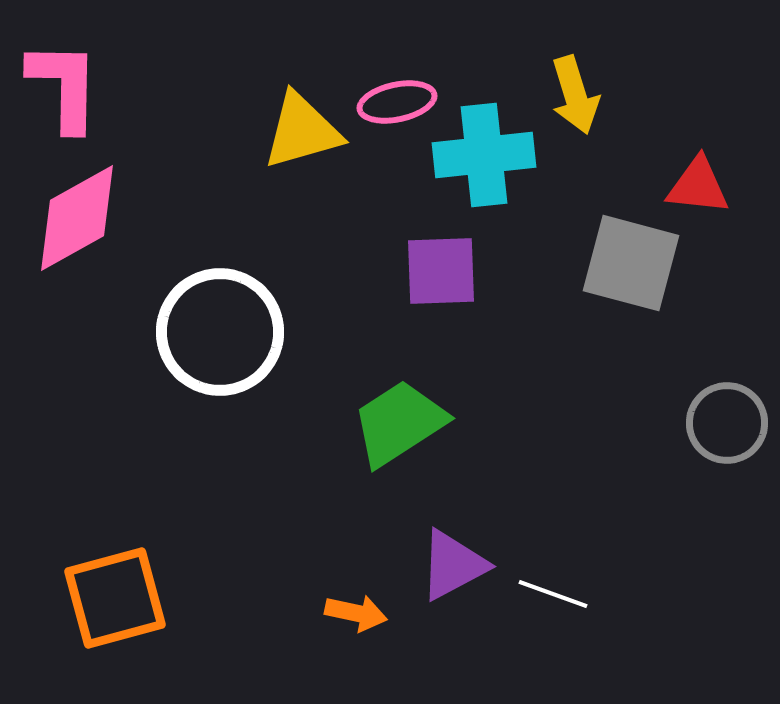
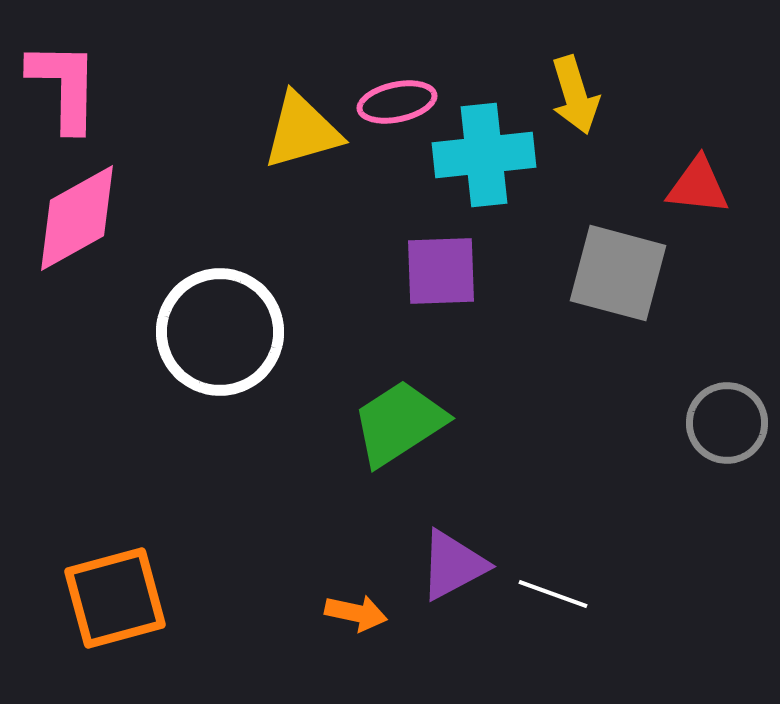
gray square: moved 13 px left, 10 px down
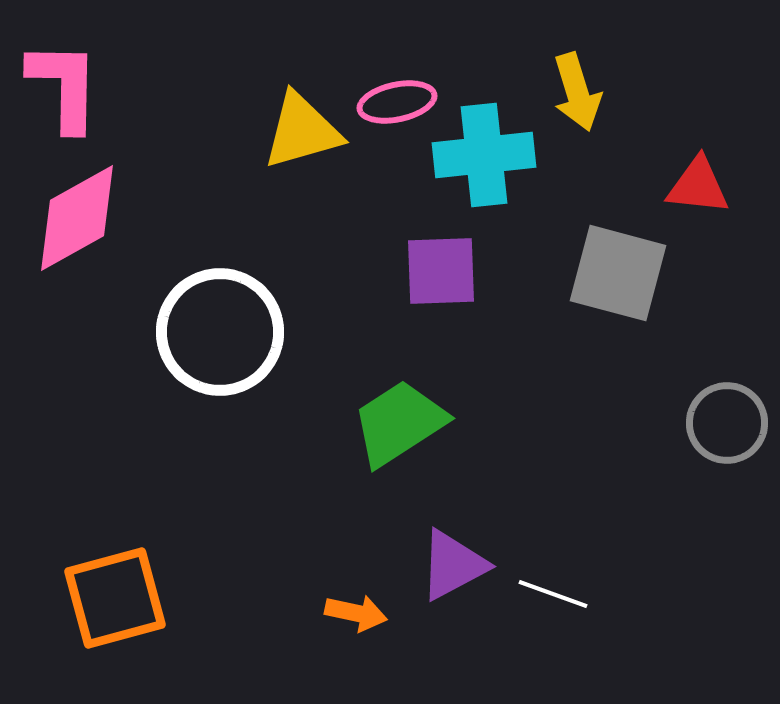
yellow arrow: moved 2 px right, 3 px up
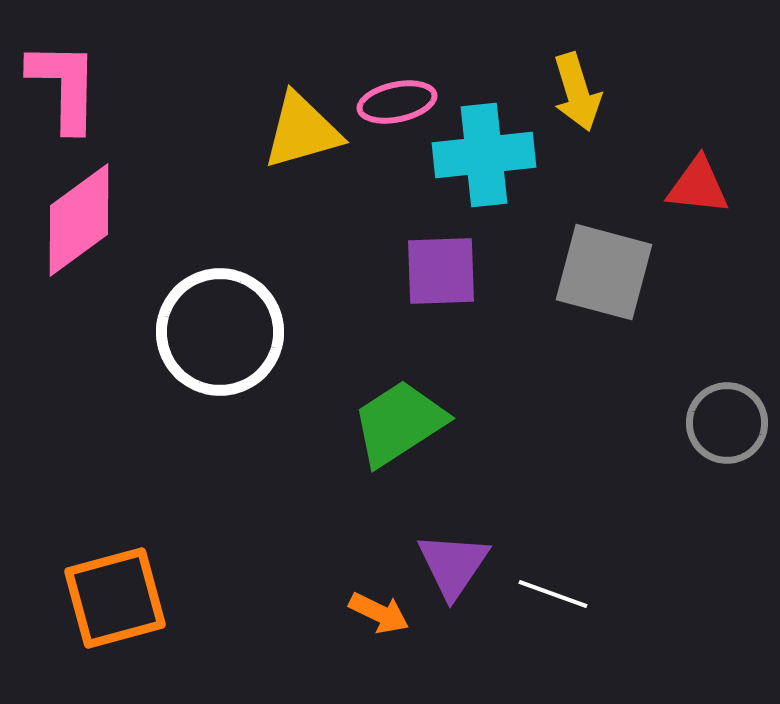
pink diamond: moved 2 px right, 2 px down; rotated 7 degrees counterclockwise
gray square: moved 14 px left, 1 px up
purple triangle: rotated 28 degrees counterclockwise
orange arrow: moved 23 px right; rotated 14 degrees clockwise
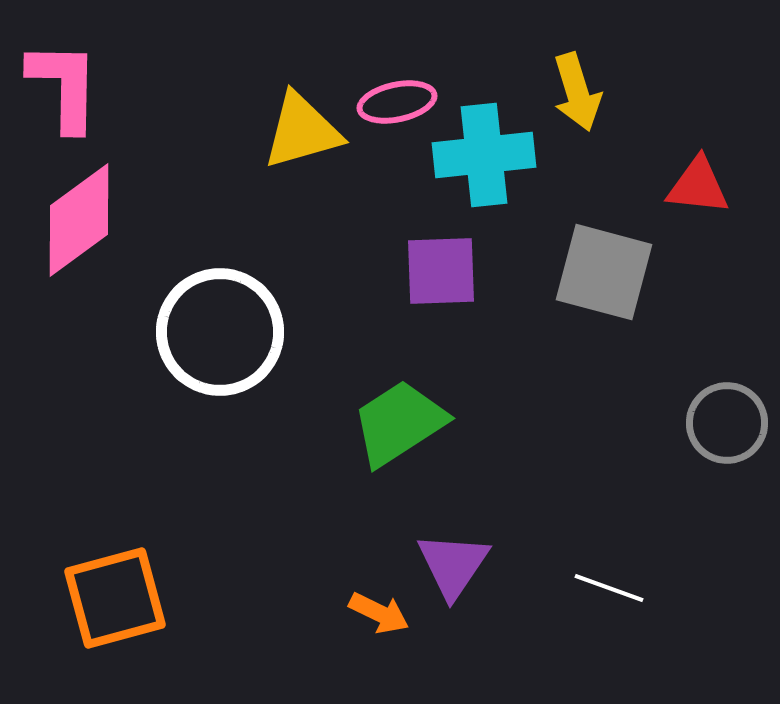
white line: moved 56 px right, 6 px up
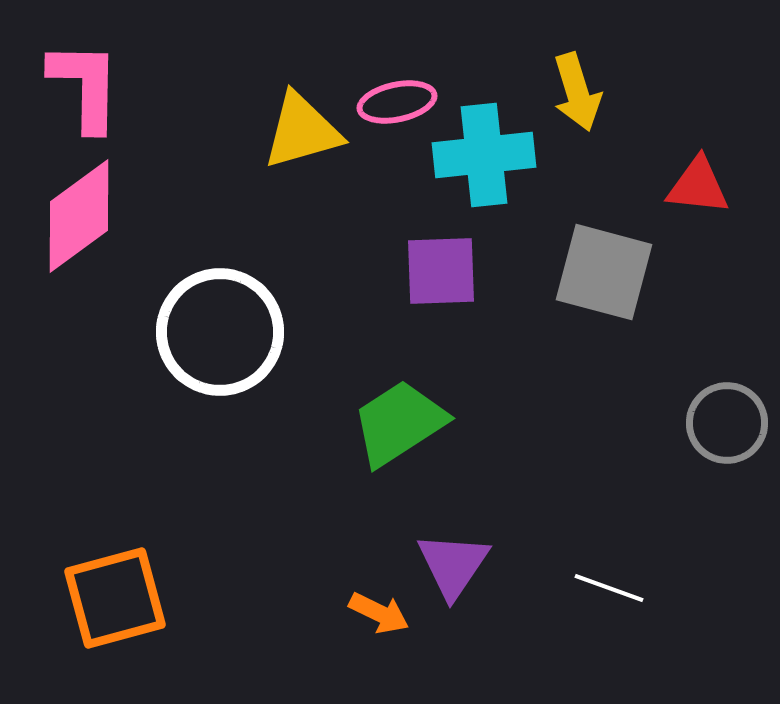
pink L-shape: moved 21 px right
pink diamond: moved 4 px up
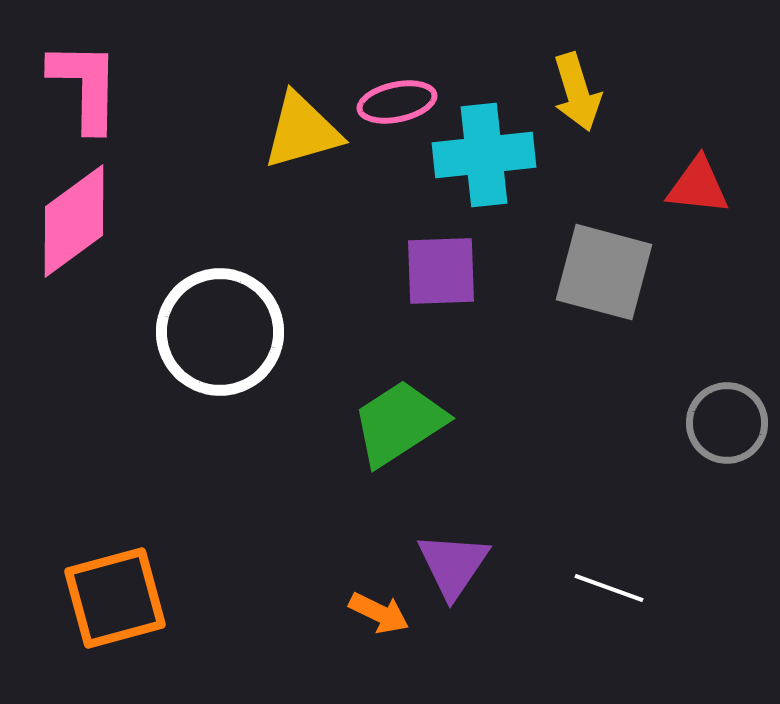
pink diamond: moved 5 px left, 5 px down
